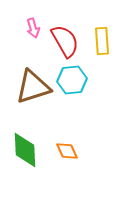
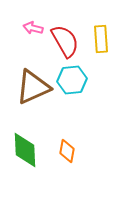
pink arrow: rotated 120 degrees clockwise
yellow rectangle: moved 1 px left, 2 px up
brown triangle: rotated 6 degrees counterclockwise
orange diamond: rotated 35 degrees clockwise
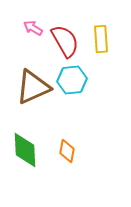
pink arrow: rotated 18 degrees clockwise
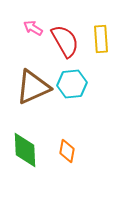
cyan hexagon: moved 4 px down
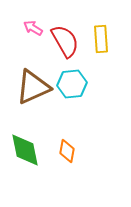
green diamond: rotated 9 degrees counterclockwise
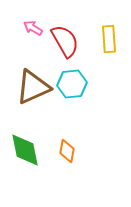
yellow rectangle: moved 8 px right
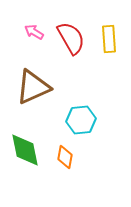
pink arrow: moved 1 px right, 4 px down
red semicircle: moved 6 px right, 3 px up
cyan hexagon: moved 9 px right, 36 px down
orange diamond: moved 2 px left, 6 px down
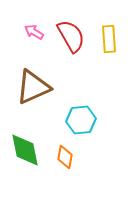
red semicircle: moved 2 px up
